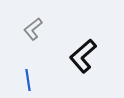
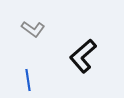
gray L-shape: rotated 105 degrees counterclockwise
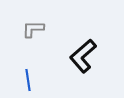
gray L-shape: rotated 145 degrees clockwise
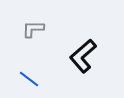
blue line: moved 1 px right, 1 px up; rotated 45 degrees counterclockwise
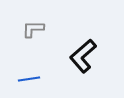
blue line: rotated 45 degrees counterclockwise
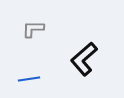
black L-shape: moved 1 px right, 3 px down
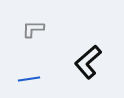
black L-shape: moved 4 px right, 3 px down
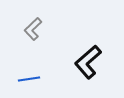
gray L-shape: rotated 45 degrees counterclockwise
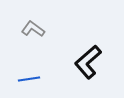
gray L-shape: rotated 80 degrees clockwise
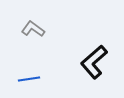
black L-shape: moved 6 px right
